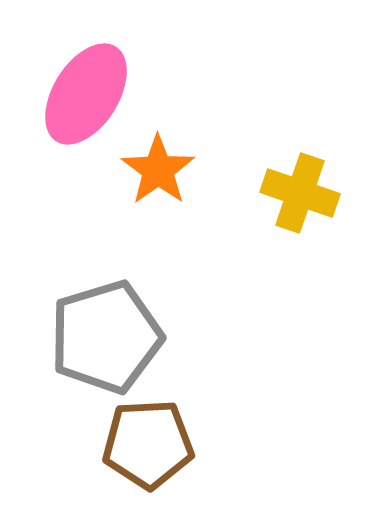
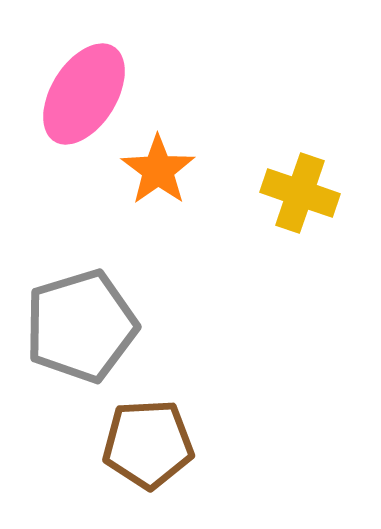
pink ellipse: moved 2 px left
gray pentagon: moved 25 px left, 11 px up
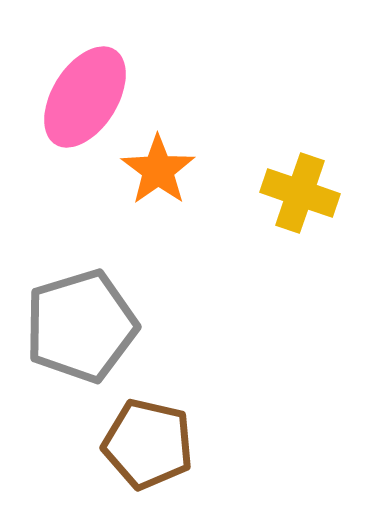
pink ellipse: moved 1 px right, 3 px down
brown pentagon: rotated 16 degrees clockwise
